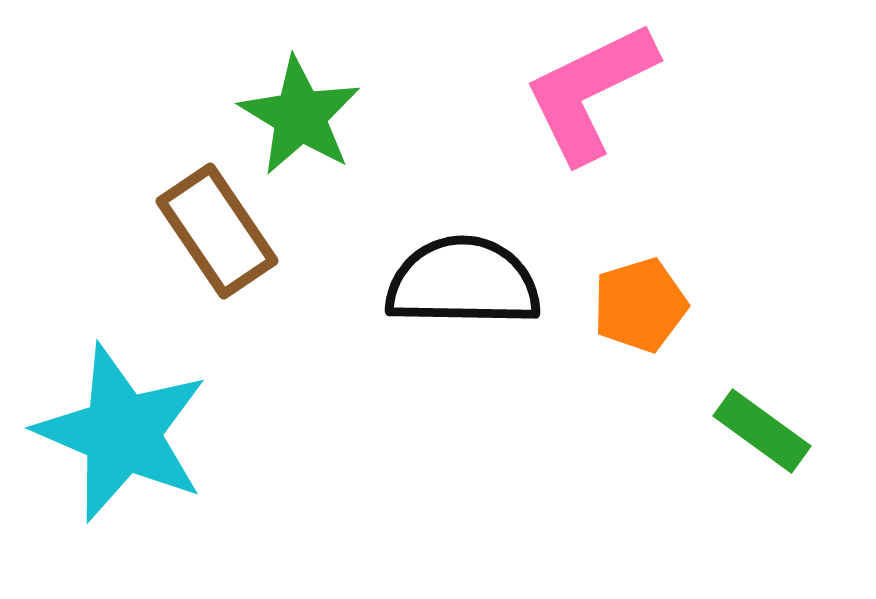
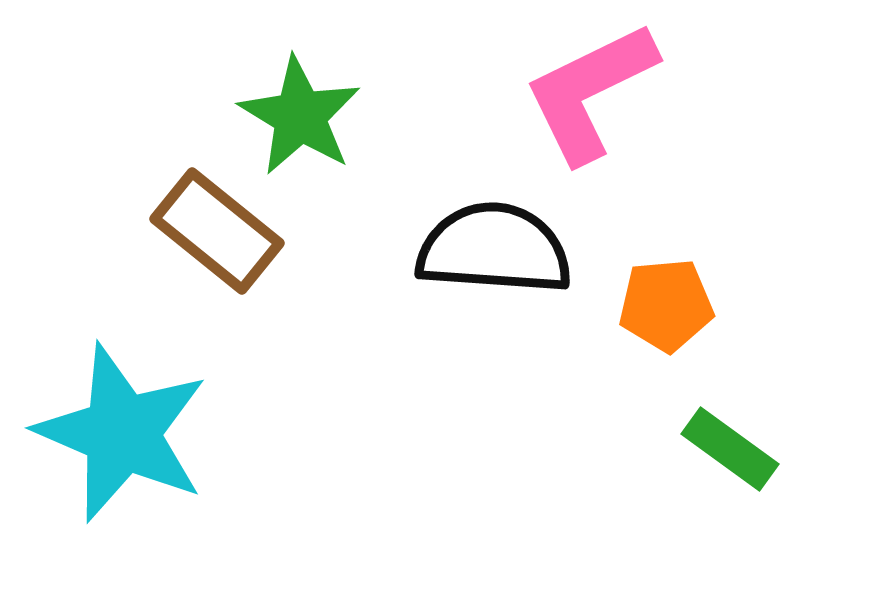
brown rectangle: rotated 17 degrees counterclockwise
black semicircle: moved 31 px right, 33 px up; rotated 3 degrees clockwise
orange pentagon: moved 26 px right; rotated 12 degrees clockwise
green rectangle: moved 32 px left, 18 px down
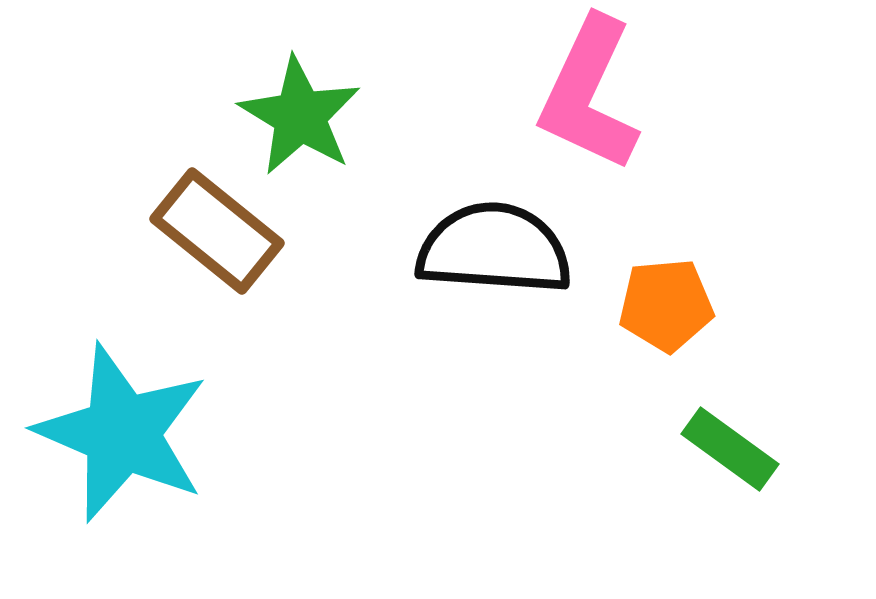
pink L-shape: moved 1 px left, 2 px down; rotated 39 degrees counterclockwise
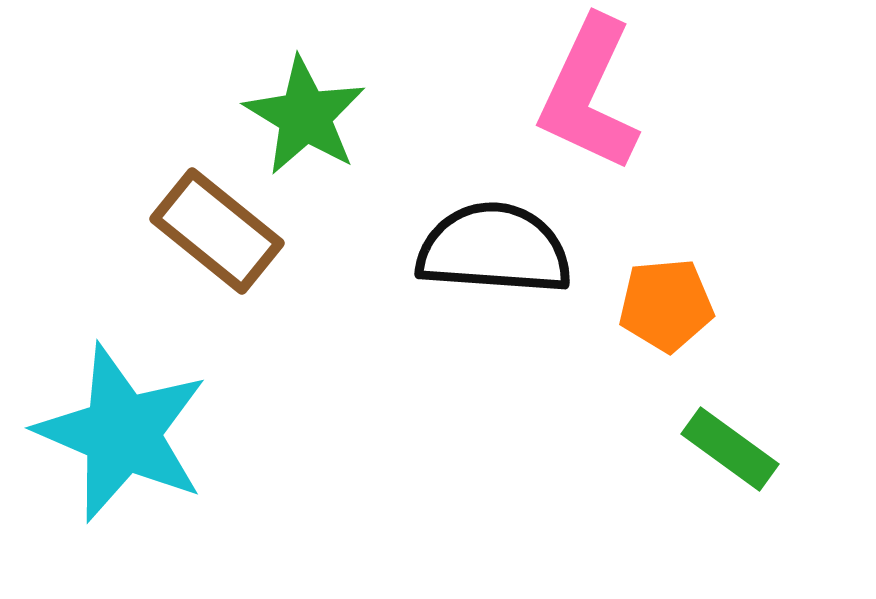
green star: moved 5 px right
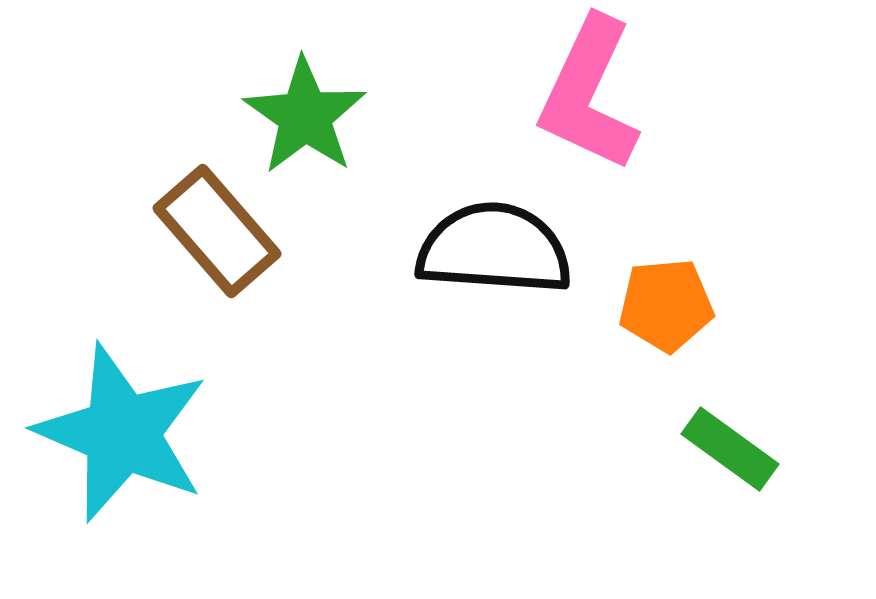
green star: rotated 4 degrees clockwise
brown rectangle: rotated 10 degrees clockwise
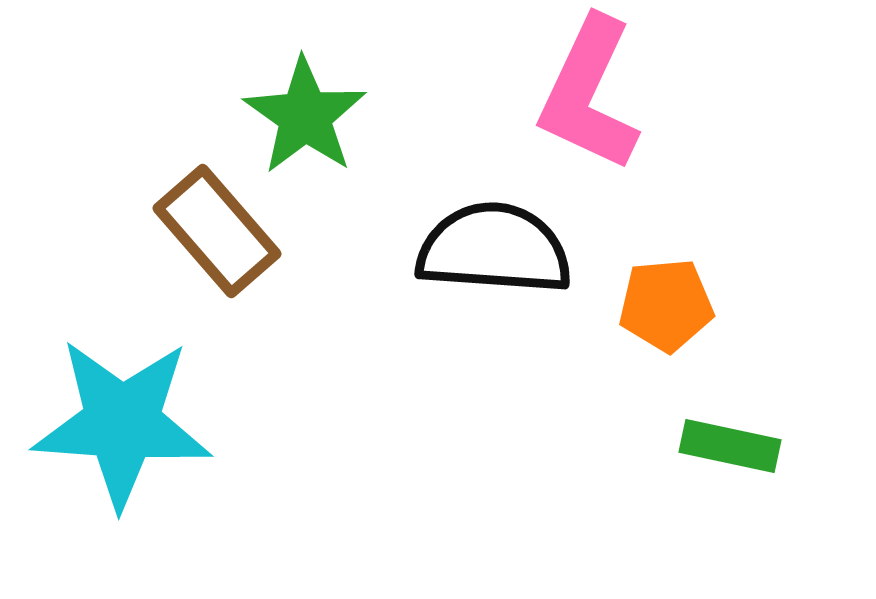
cyan star: moved 10 px up; rotated 19 degrees counterclockwise
green rectangle: moved 3 px up; rotated 24 degrees counterclockwise
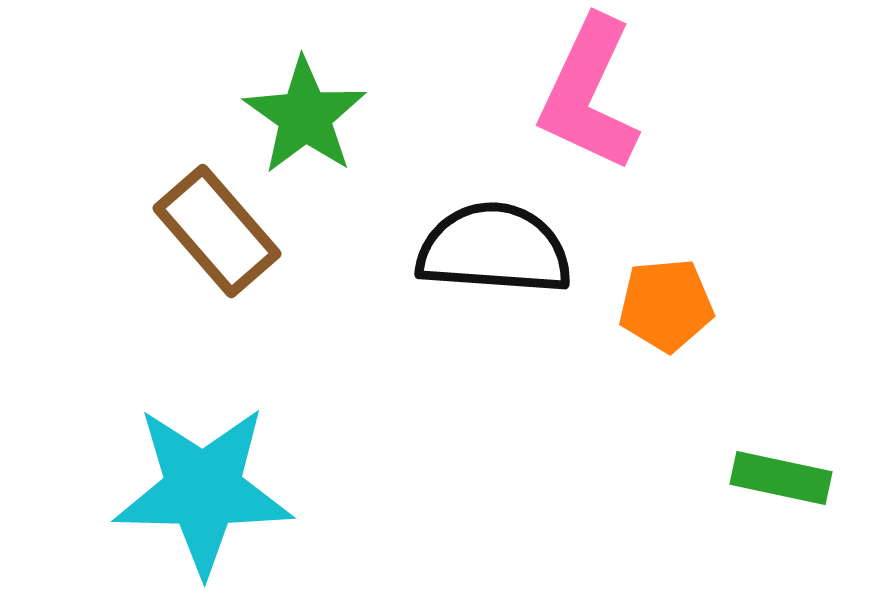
cyan star: moved 81 px right, 67 px down; rotated 3 degrees counterclockwise
green rectangle: moved 51 px right, 32 px down
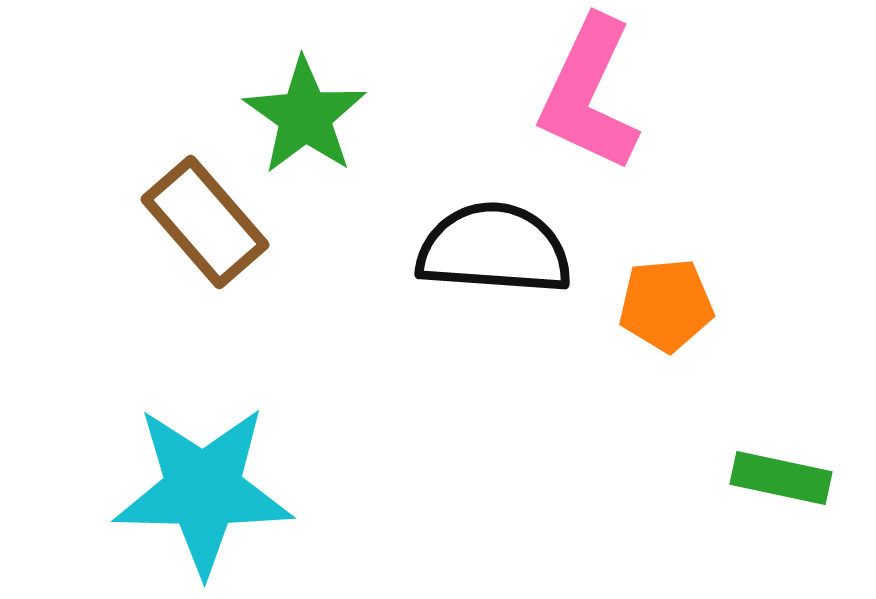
brown rectangle: moved 12 px left, 9 px up
